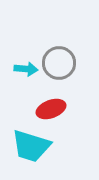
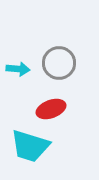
cyan arrow: moved 8 px left
cyan trapezoid: moved 1 px left
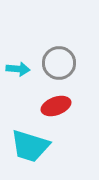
red ellipse: moved 5 px right, 3 px up
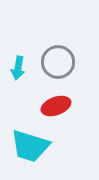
gray circle: moved 1 px left, 1 px up
cyan arrow: moved 1 px up; rotated 95 degrees clockwise
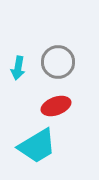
cyan trapezoid: moved 7 px right; rotated 48 degrees counterclockwise
